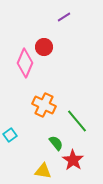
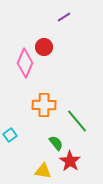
orange cross: rotated 25 degrees counterclockwise
red star: moved 3 px left, 1 px down
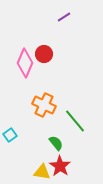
red circle: moved 7 px down
orange cross: rotated 25 degrees clockwise
green line: moved 2 px left
red star: moved 10 px left, 5 px down
yellow triangle: moved 1 px left, 1 px down
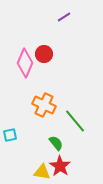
cyan square: rotated 24 degrees clockwise
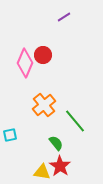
red circle: moved 1 px left, 1 px down
orange cross: rotated 25 degrees clockwise
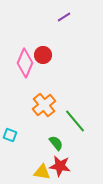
cyan square: rotated 32 degrees clockwise
red star: rotated 25 degrees counterclockwise
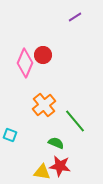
purple line: moved 11 px right
green semicircle: rotated 28 degrees counterclockwise
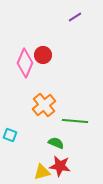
green line: rotated 45 degrees counterclockwise
yellow triangle: rotated 24 degrees counterclockwise
